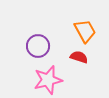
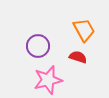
orange trapezoid: moved 1 px left, 1 px up
red semicircle: moved 1 px left
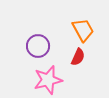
orange trapezoid: moved 1 px left
red semicircle: rotated 96 degrees clockwise
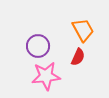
pink star: moved 2 px left, 4 px up; rotated 8 degrees clockwise
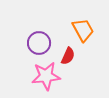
purple circle: moved 1 px right, 3 px up
red semicircle: moved 10 px left, 1 px up
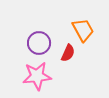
red semicircle: moved 3 px up
pink star: moved 9 px left
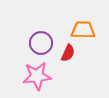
orange trapezoid: rotated 60 degrees counterclockwise
purple circle: moved 2 px right
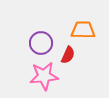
red semicircle: moved 2 px down
pink star: moved 7 px right
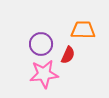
purple circle: moved 1 px down
pink star: moved 2 px up
